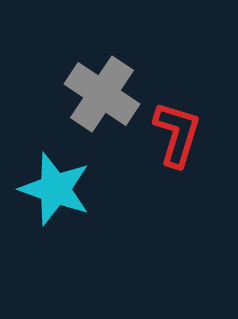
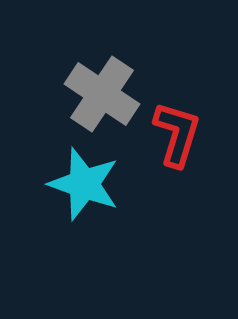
cyan star: moved 29 px right, 5 px up
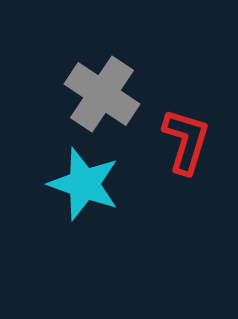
red L-shape: moved 9 px right, 7 px down
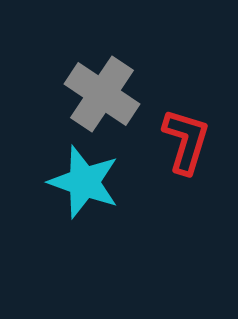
cyan star: moved 2 px up
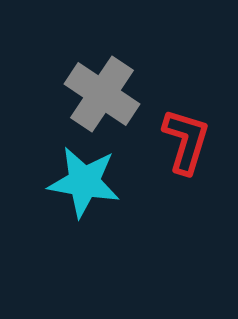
cyan star: rotated 10 degrees counterclockwise
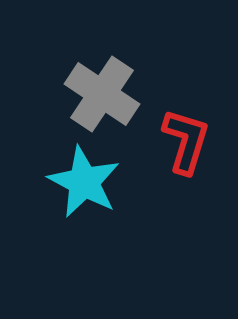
cyan star: rotated 18 degrees clockwise
